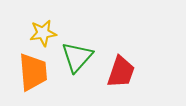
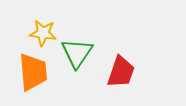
yellow star: rotated 16 degrees clockwise
green triangle: moved 4 px up; rotated 8 degrees counterclockwise
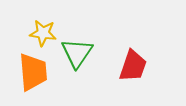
red trapezoid: moved 12 px right, 6 px up
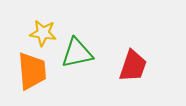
green triangle: rotated 44 degrees clockwise
orange trapezoid: moved 1 px left, 1 px up
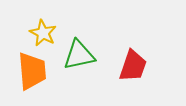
yellow star: rotated 20 degrees clockwise
green triangle: moved 2 px right, 2 px down
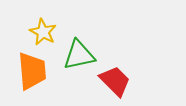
yellow star: moved 1 px up
red trapezoid: moved 18 px left, 15 px down; rotated 64 degrees counterclockwise
